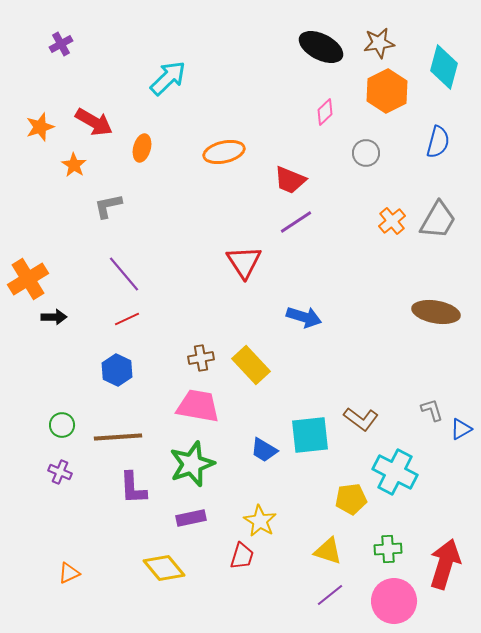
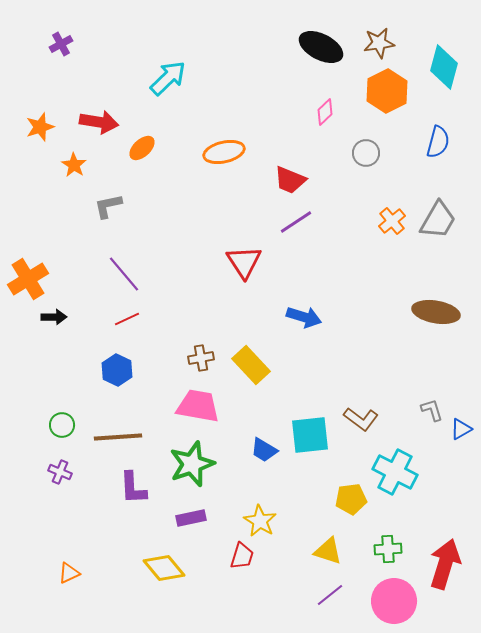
red arrow at (94, 122): moved 5 px right; rotated 21 degrees counterclockwise
orange ellipse at (142, 148): rotated 32 degrees clockwise
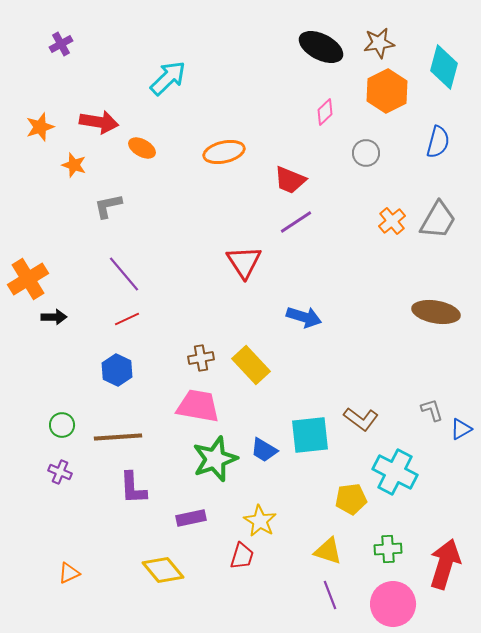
orange ellipse at (142, 148): rotated 72 degrees clockwise
orange star at (74, 165): rotated 15 degrees counterclockwise
green star at (192, 464): moved 23 px right, 5 px up
yellow diamond at (164, 568): moved 1 px left, 2 px down
purple line at (330, 595): rotated 72 degrees counterclockwise
pink circle at (394, 601): moved 1 px left, 3 px down
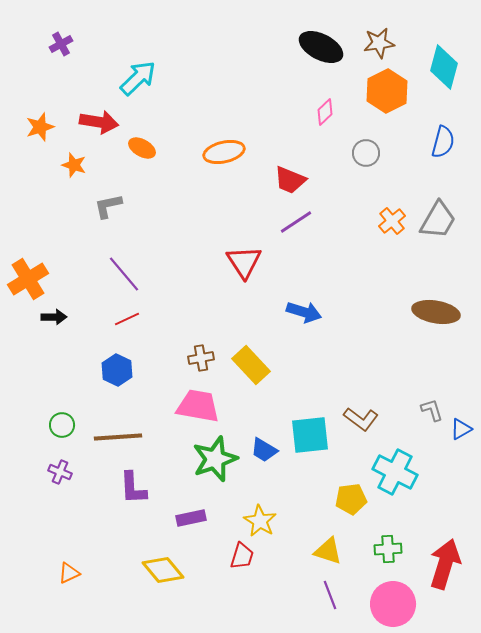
cyan arrow at (168, 78): moved 30 px left
blue semicircle at (438, 142): moved 5 px right
blue arrow at (304, 317): moved 5 px up
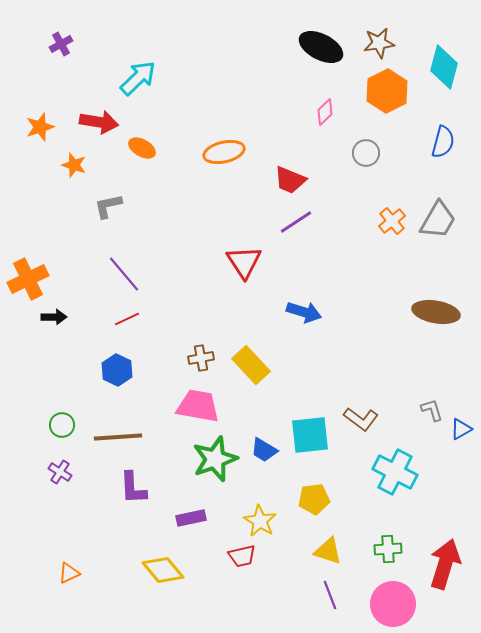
orange cross at (28, 279): rotated 6 degrees clockwise
purple cross at (60, 472): rotated 10 degrees clockwise
yellow pentagon at (351, 499): moved 37 px left
red trapezoid at (242, 556): rotated 60 degrees clockwise
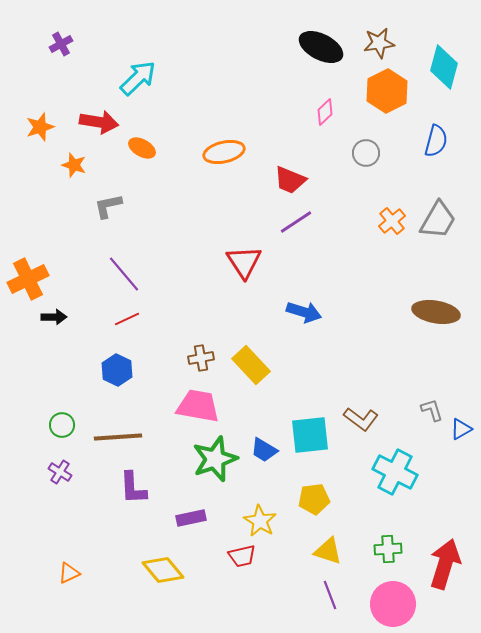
blue semicircle at (443, 142): moved 7 px left, 1 px up
